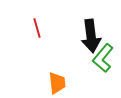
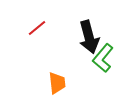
red line: rotated 66 degrees clockwise
black arrow: moved 2 px left, 1 px down; rotated 8 degrees counterclockwise
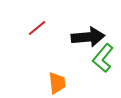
black arrow: moved 1 px left; rotated 80 degrees counterclockwise
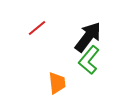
black arrow: rotated 48 degrees counterclockwise
green L-shape: moved 14 px left, 2 px down
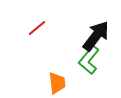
black arrow: moved 8 px right, 1 px up
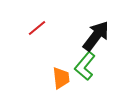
green L-shape: moved 4 px left, 6 px down
orange trapezoid: moved 4 px right, 5 px up
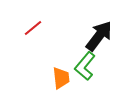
red line: moved 4 px left
black arrow: moved 3 px right
